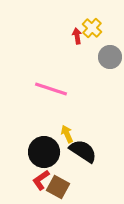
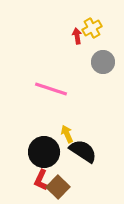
yellow cross: rotated 18 degrees clockwise
gray circle: moved 7 px left, 5 px down
red L-shape: rotated 30 degrees counterclockwise
brown square: rotated 15 degrees clockwise
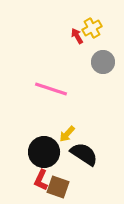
red arrow: rotated 21 degrees counterclockwise
yellow arrow: rotated 114 degrees counterclockwise
black semicircle: moved 1 px right, 3 px down
brown square: rotated 25 degrees counterclockwise
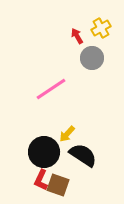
yellow cross: moved 9 px right
gray circle: moved 11 px left, 4 px up
pink line: rotated 52 degrees counterclockwise
black semicircle: moved 1 px left, 1 px down
brown square: moved 2 px up
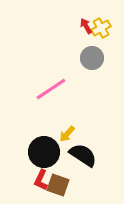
red arrow: moved 9 px right, 10 px up
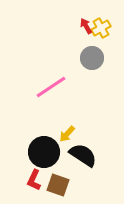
pink line: moved 2 px up
red L-shape: moved 7 px left
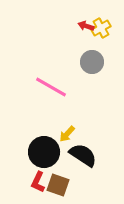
red arrow: rotated 42 degrees counterclockwise
gray circle: moved 4 px down
pink line: rotated 64 degrees clockwise
red L-shape: moved 4 px right, 2 px down
